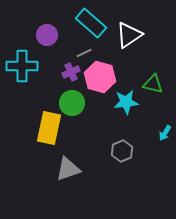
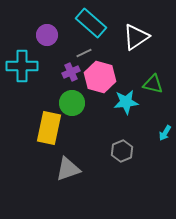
white triangle: moved 7 px right, 2 px down
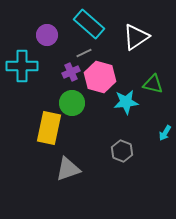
cyan rectangle: moved 2 px left, 1 px down
gray hexagon: rotated 15 degrees counterclockwise
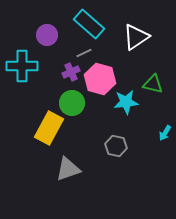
pink hexagon: moved 2 px down
yellow rectangle: rotated 16 degrees clockwise
gray hexagon: moved 6 px left, 5 px up; rotated 10 degrees counterclockwise
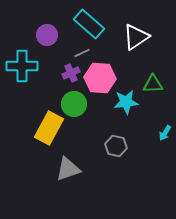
gray line: moved 2 px left
purple cross: moved 1 px down
pink hexagon: moved 1 px up; rotated 12 degrees counterclockwise
green triangle: rotated 15 degrees counterclockwise
green circle: moved 2 px right, 1 px down
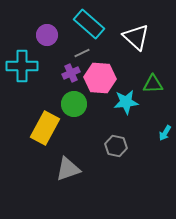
white triangle: rotated 44 degrees counterclockwise
yellow rectangle: moved 4 px left
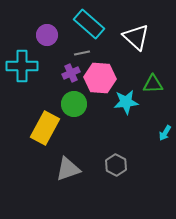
gray line: rotated 14 degrees clockwise
gray hexagon: moved 19 px down; rotated 15 degrees clockwise
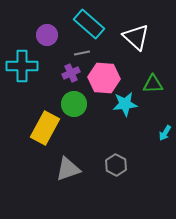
pink hexagon: moved 4 px right
cyan star: moved 1 px left, 2 px down
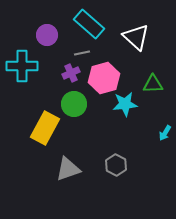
pink hexagon: rotated 20 degrees counterclockwise
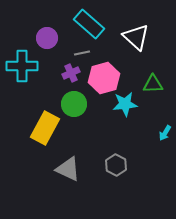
purple circle: moved 3 px down
gray triangle: rotated 44 degrees clockwise
